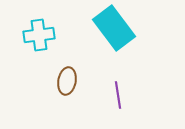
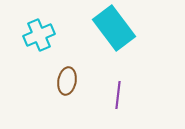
cyan cross: rotated 16 degrees counterclockwise
purple line: rotated 16 degrees clockwise
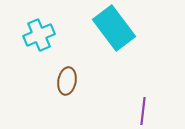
purple line: moved 25 px right, 16 px down
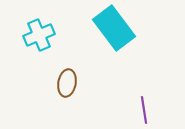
brown ellipse: moved 2 px down
purple line: moved 1 px right, 1 px up; rotated 16 degrees counterclockwise
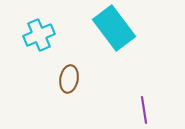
brown ellipse: moved 2 px right, 4 px up
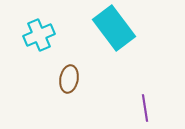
purple line: moved 1 px right, 2 px up
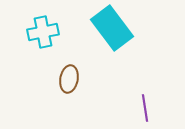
cyan rectangle: moved 2 px left
cyan cross: moved 4 px right, 3 px up; rotated 12 degrees clockwise
